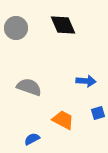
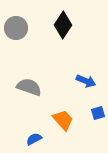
black diamond: rotated 56 degrees clockwise
blue arrow: rotated 18 degrees clockwise
orange trapezoid: rotated 20 degrees clockwise
blue semicircle: moved 2 px right
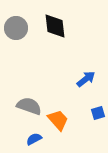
black diamond: moved 8 px left, 1 px down; rotated 40 degrees counterclockwise
blue arrow: moved 2 px up; rotated 60 degrees counterclockwise
gray semicircle: moved 19 px down
orange trapezoid: moved 5 px left
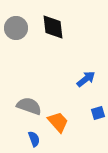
black diamond: moved 2 px left, 1 px down
orange trapezoid: moved 2 px down
blue semicircle: rotated 98 degrees clockwise
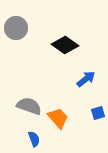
black diamond: moved 12 px right, 18 px down; rotated 48 degrees counterclockwise
orange trapezoid: moved 4 px up
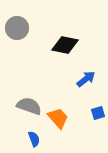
gray circle: moved 1 px right
black diamond: rotated 24 degrees counterclockwise
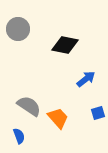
gray circle: moved 1 px right, 1 px down
gray semicircle: rotated 15 degrees clockwise
blue semicircle: moved 15 px left, 3 px up
